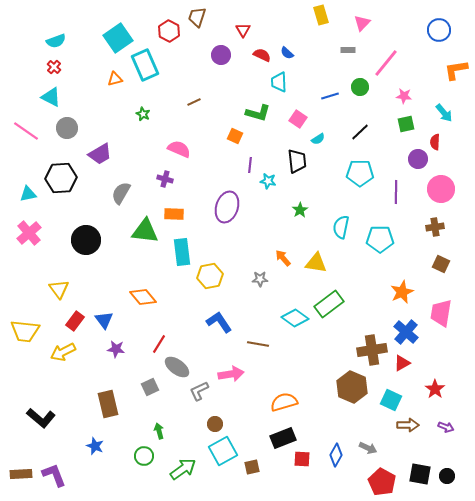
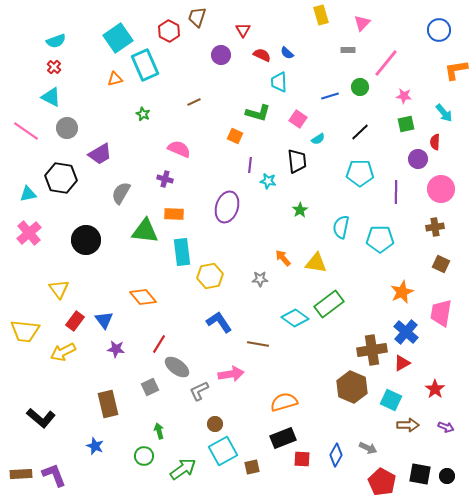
black hexagon at (61, 178): rotated 12 degrees clockwise
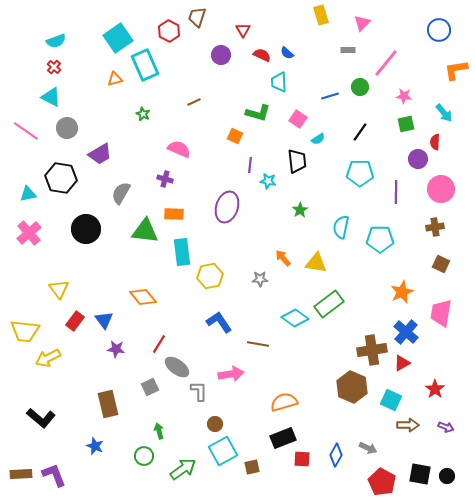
black line at (360, 132): rotated 12 degrees counterclockwise
black circle at (86, 240): moved 11 px up
yellow arrow at (63, 352): moved 15 px left, 6 px down
gray L-shape at (199, 391): rotated 115 degrees clockwise
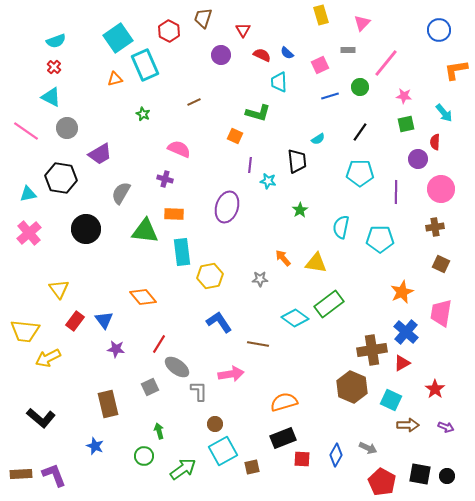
brown trapezoid at (197, 17): moved 6 px right, 1 px down
pink square at (298, 119): moved 22 px right, 54 px up; rotated 30 degrees clockwise
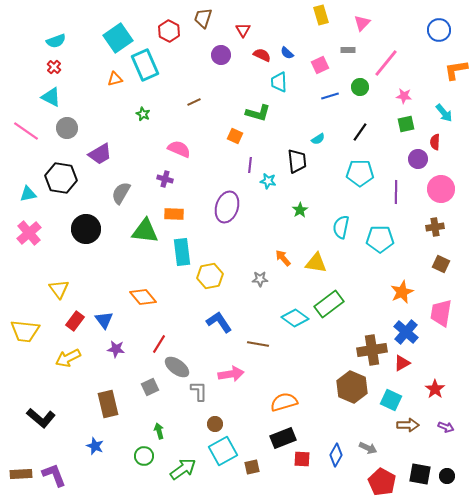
yellow arrow at (48, 358): moved 20 px right
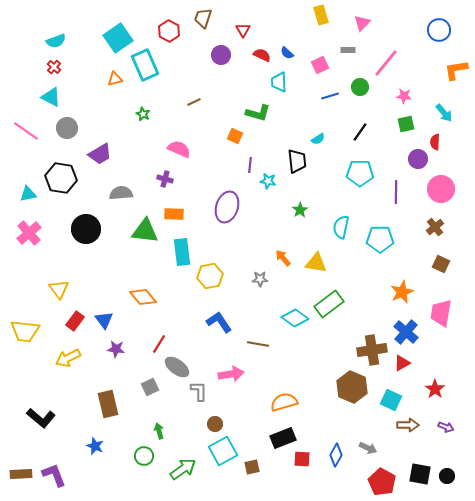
gray semicircle at (121, 193): rotated 55 degrees clockwise
brown cross at (435, 227): rotated 30 degrees counterclockwise
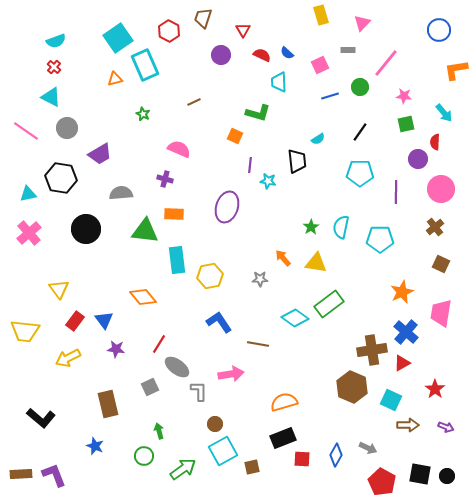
green star at (300, 210): moved 11 px right, 17 px down
cyan rectangle at (182, 252): moved 5 px left, 8 px down
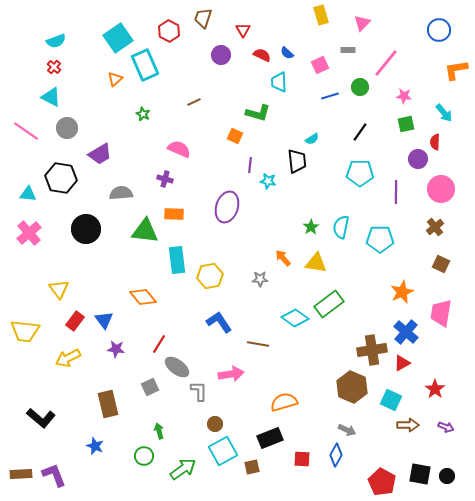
orange triangle at (115, 79): rotated 28 degrees counterclockwise
cyan semicircle at (318, 139): moved 6 px left
cyan triangle at (28, 194): rotated 18 degrees clockwise
black rectangle at (283, 438): moved 13 px left
gray arrow at (368, 448): moved 21 px left, 18 px up
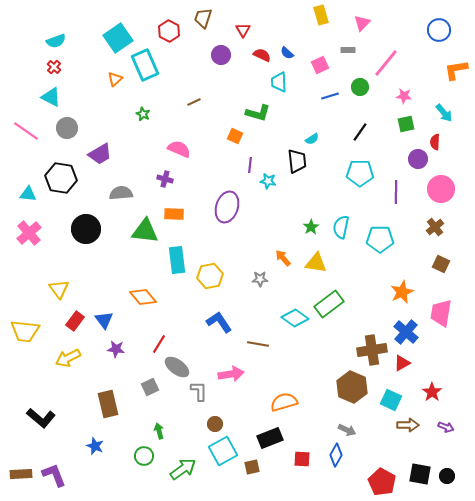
red star at (435, 389): moved 3 px left, 3 px down
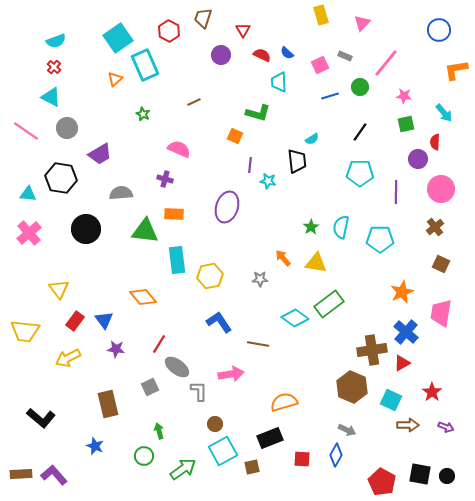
gray rectangle at (348, 50): moved 3 px left, 6 px down; rotated 24 degrees clockwise
purple L-shape at (54, 475): rotated 20 degrees counterclockwise
